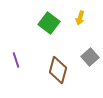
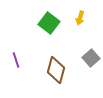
gray square: moved 1 px right, 1 px down
brown diamond: moved 2 px left
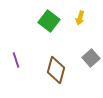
green square: moved 2 px up
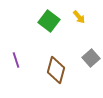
yellow arrow: moved 1 px left, 1 px up; rotated 56 degrees counterclockwise
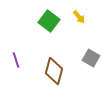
gray square: rotated 18 degrees counterclockwise
brown diamond: moved 2 px left, 1 px down
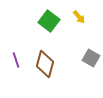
brown diamond: moved 9 px left, 7 px up
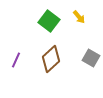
purple line: rotated 42 degrees clockwise
brown diamond: moved 6 px right, 5 px up; rotated 32 degrees clockwise
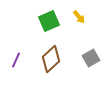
green square: rotated 30 degrees clockwise
gray square: rotated 30 degrees clockwise
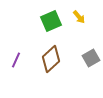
green square: moved 2 px right
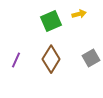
yellow arrow: moved 3 px up; rotated 64 degrees counterclockwise
brown diamond: rotated 16 degrees counterclockwise
